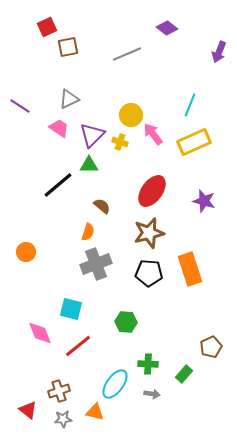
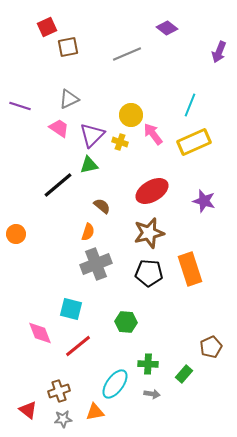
purple line: rotated 15 degrees counterclockwise
green triangle: rotated 12 degrees counterclockwise
red ellipse: rotated 24 degrees clockwise
orange circle: moved 10 px left, 18 px up
orange triangle: rotated 24 degrees counterclockwise
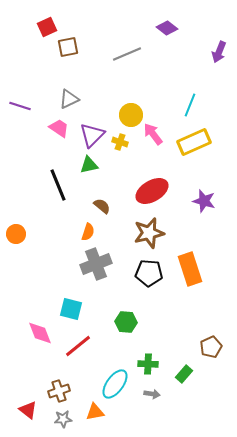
black line: rotated 72 degrees counterclockwise
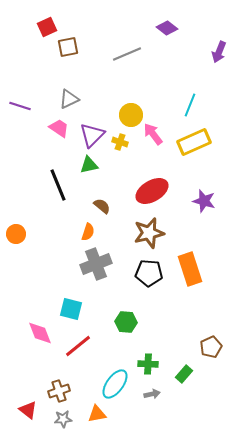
gray arrow: rotated 21 degrees counterclockwise
orange triangle: moved 2 px right, 2 px down
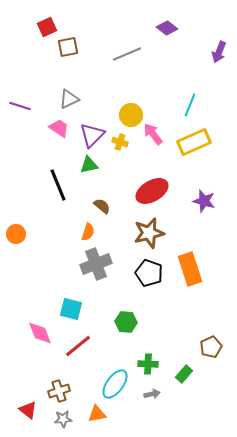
black pentagon: rotated 16 degrees clockwise
